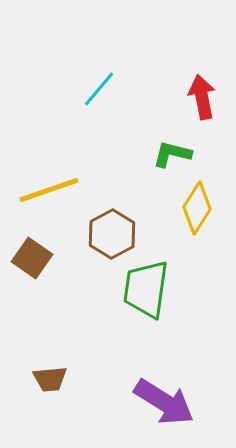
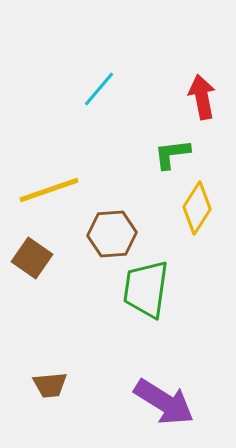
green L-shape: rotated 21 degrees counterclockwise
brown hexagon: rotated 24 degrees clockwise
brown trapezoid: moved 6 px down
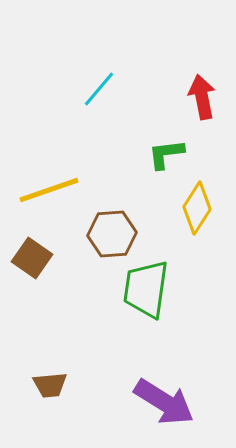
green L-shape: moved 6 px left
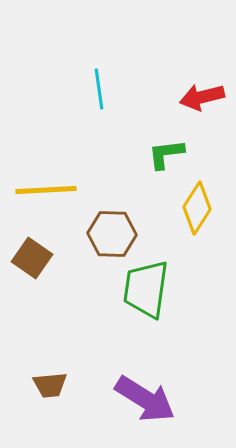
cyan line: rotated 48 degrees counterclockwise
red arrow: rotated 93 degrees counterclockwise
yellow line: moved 3 px left; rotated 16 degrees clockwise
brown hexagon: rotated 6 degrees clockwise
purple arrow: moved 19 px left, 3 px up
